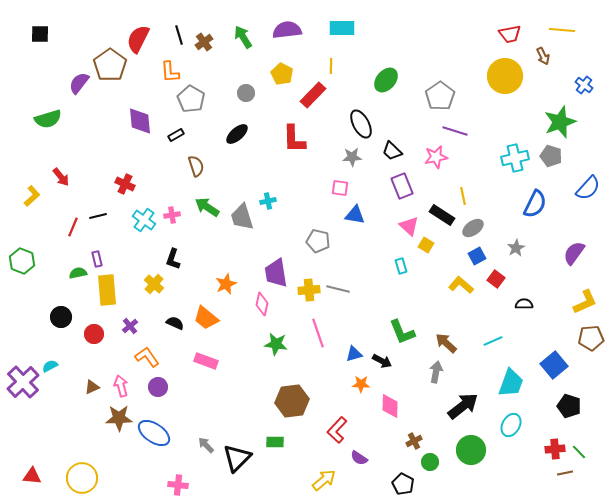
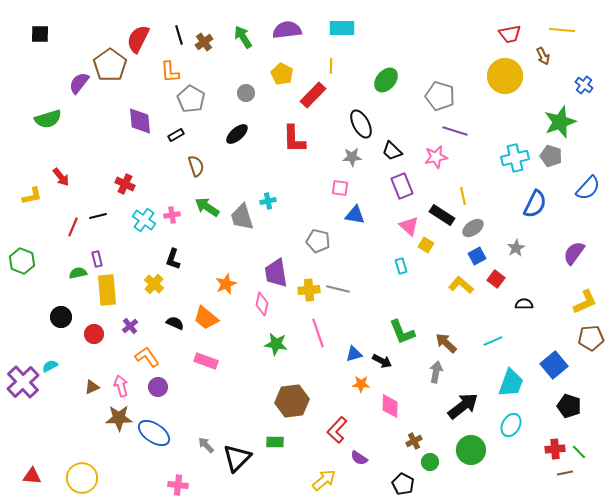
gray pentagon at (440, 96): rotated 20 degrees counterclockwise
yellow L-shape at (32, 196): rotated 30 degrees clockwise
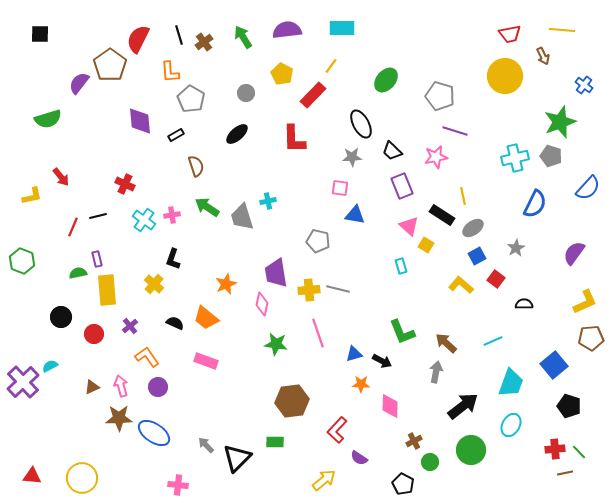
yellow line at (331, 66): rotated 35 degrees clockwise
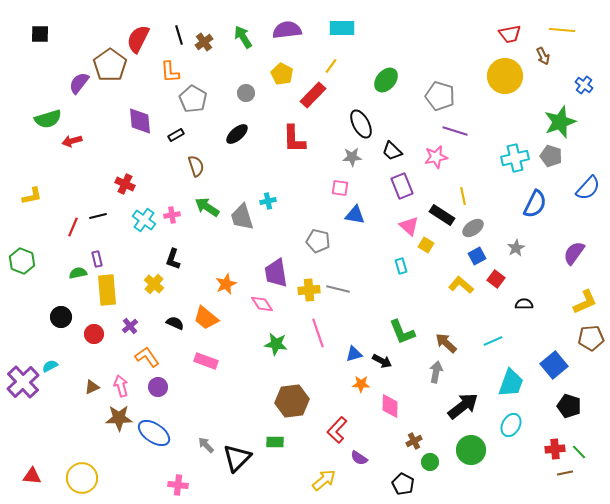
gray pentagon at (191, 99): moved 2 px right
red arrow at (61, 177): moved 11 px right, 36 px up; rotated 114 degrees clockwise
pink diamond at (262, 304): rotated 45 degrees counterclockwise
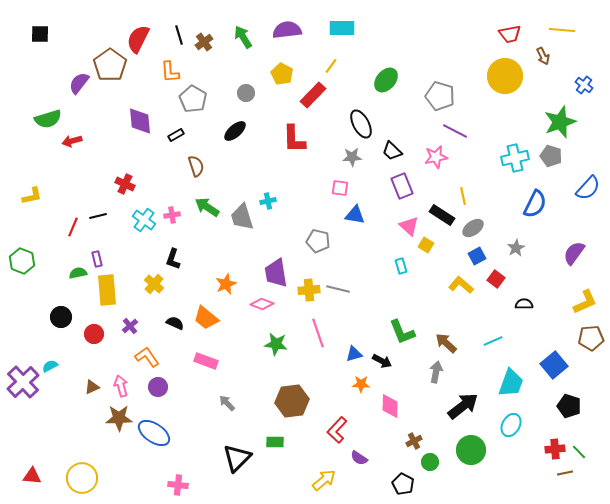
purple line at (455, 131): rotated 10 degrees clockwise
black ellipse at (237, 134): moved 2 px left, 3 px up
pink diamond at (262, 304): rotated 35 degrees counterclockwise
gray arrow at (206, 445): moved 21 px right, 42 px up
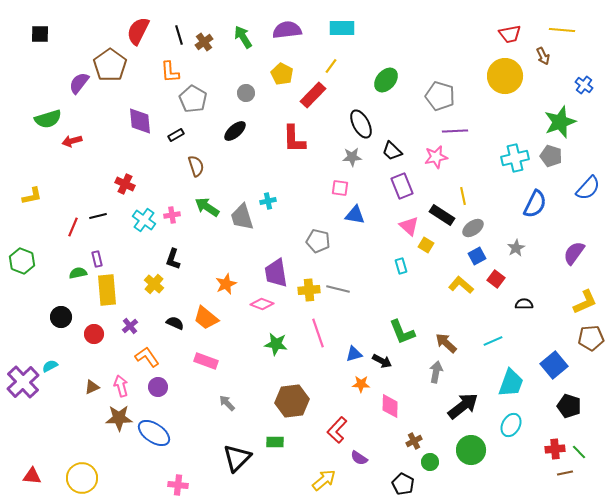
red semicircle at (138, 39): moved 8 px up
purple line at (455, 131): rotated 30 degrees counterclockwise
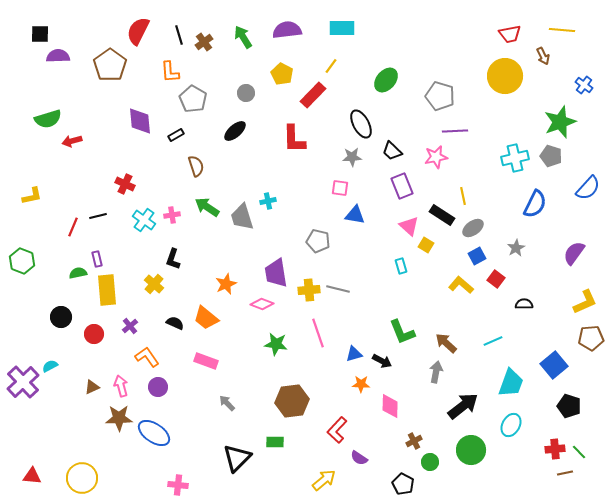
purple semicircle at (79, 83): moved 21 px left, 27 px up; rotated 50 degrees clockwise
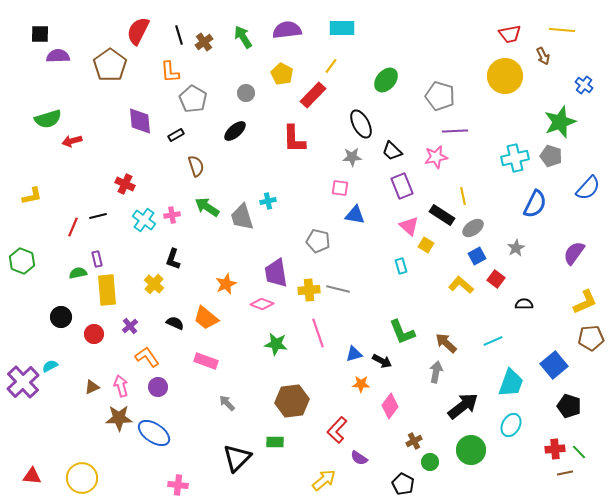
pink diamond at (390, 406): rotated 35 degrees clockwise
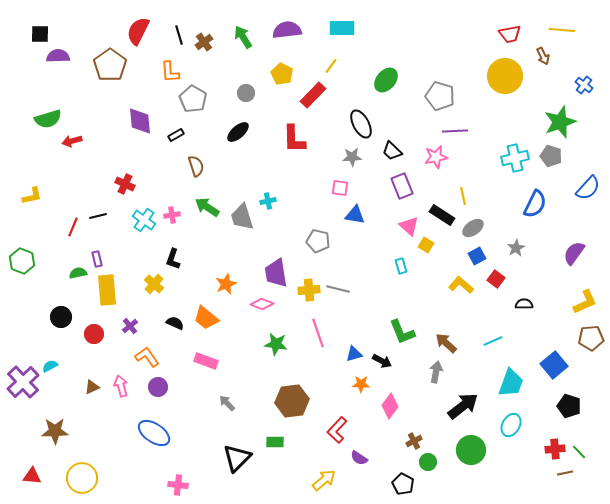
black ellipse at (235, 131): moved 3 px right, 1 px down
brown star at (119, 418): moved 64 px left, 13 px down
green circle at (430, 462): moved 2 px left
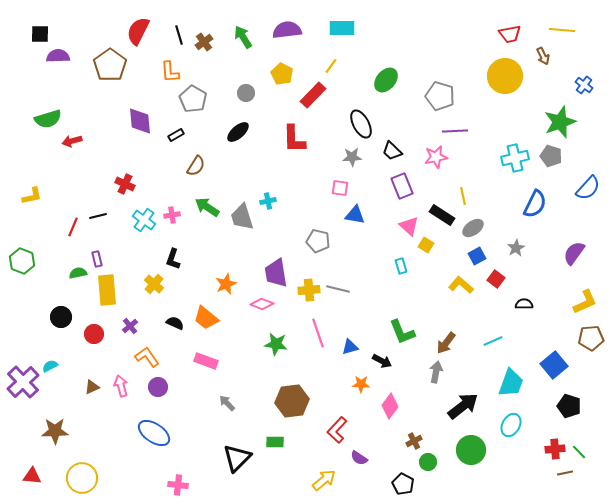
brown semicircle at (196, 166): rotated 50 degrees clockwise
brown arrow at (446, 343): rotated 95 degrees counterclockwise
blue triangle at (354, 354): moved 4 px left, 7 px up
